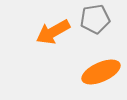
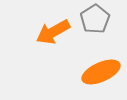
gray pentagon: rotated 24 degrees counterclockwise
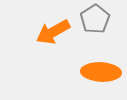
orange ellipse: rotated 27 degrees clockwise
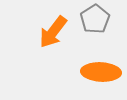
orange arrow: rotated 24 degrees counterclockwise
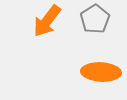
orange arrow: moved 6 px left, 11 px up
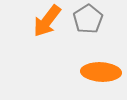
gray pentagon: moved 7 px left
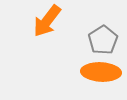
gray pentagon: moved 15 px right, 21 px down
